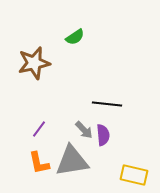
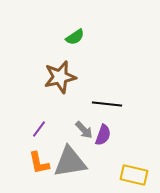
brown star: moved 26 px right, 14 px down
purple semicircle: rotated 25 degrees clockwise
gray triangle: moved 2 px left, 1 px down
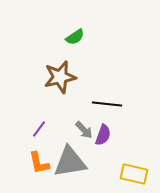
yellow rectangle: moved 1 px up
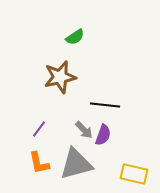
black line: moved 2 px left, 1 px down
gray triangle: moved 6 px right, 2 px down; rotated 6 degrees counterclockwise
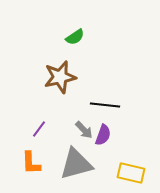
orange L-shape: moved 8 px left; rotated 10 degrees clockwise
yellow rectangle: moved 3 px left, 1 px up
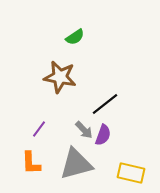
brown star: rotated 24 degrees clockwise
black line: moved 1 px up; rotated 44 degrees counterclockwise
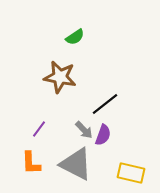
gray triangle: rotated 42 degrees clockwise
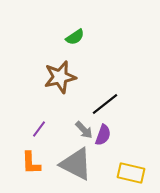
brown star: rotated 24 degrees counterclockwise
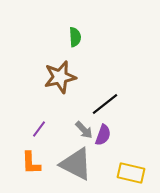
green semicircle: rotated 60 degrees counterclockwise
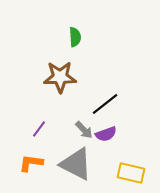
brown star: rotated 12 degrees clockwise
purple semicircle: moved 3 px right, 1 px up; rotated 50 degrees clockwise
orange L-shape: rotated 100 degrees clockwise
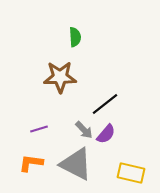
purple line: rotated 36 degrees clockwise
purple semicircle: rotated 30 degrees counterclockwise
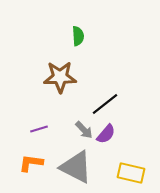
green semicircle: moved 3 px right, 1 px up
gray triangle: moved 3 px down
